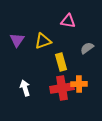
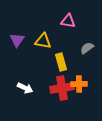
yellow triangle: rotated 30 degrees clockwise
white arrow: rotated 133 degrees clockwise
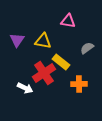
yellow rectangle: rotated 36 degrees counterclockwise
red cross: moved 18 px left, 15 px up; rotated 25 degrees counterclockwise
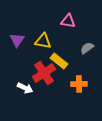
yellow rectangle: moved 2 px left, 1 px up
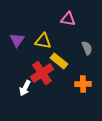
pink triangle: moved 2 px up
gray semicircle: rotated 104 degrees clockwise
red cross: moved 2 px left
orange cross: moved 4 px right
white arrow: rotated 91 degrees clockwise
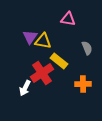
purple triangle: moved 13 px right, 3 px up
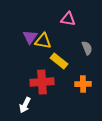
red cross: moved 9 px down; rotated 30 degrees clockwise
white arrow: moved 17 px down
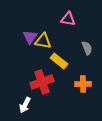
red cross: rotated 15 degrees counterclockwise
